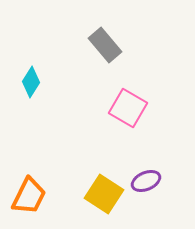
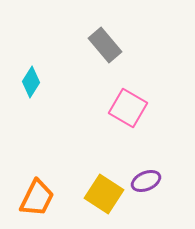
orange trapezoid: moved 8 px right, 2 px down
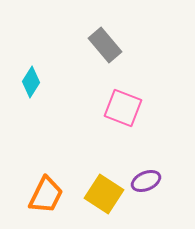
pink square: moved 5 px left; rotated 9 degrees counterclockwise
orange trapezoid: moved 9 px right, 3 px up
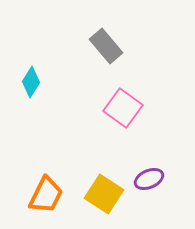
gray rectangle: moved 1 px right, 1 px down
pink square: rotated 15 degrees clockwise
purple ellipse: moved 3 px right, 2 px up
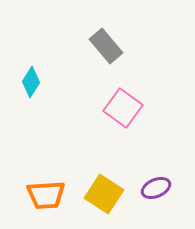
purple ellipse: moved 7 px right, 9 px down
orange trapezoid: rotated 60 degrees clockwise
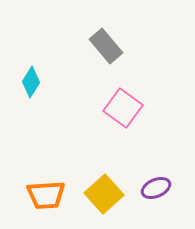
yellow square: rotated 15 degrees clockwise
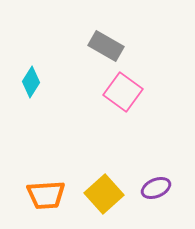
gray rectangle: rotated 20 degrees counterclockwise
pink square: moved 16 px up
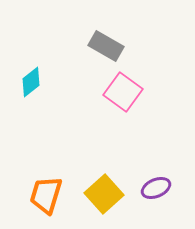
cyan diamond: rotated 20 degrees clockwise
orange trapezoid: rotated 111 degrees clockwise
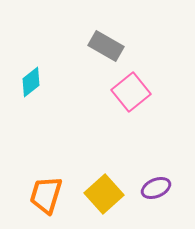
pink square: moved 8 px right; rotated 15 degrees clockwise
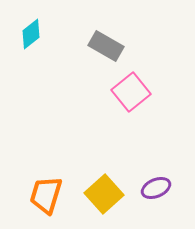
cyan diamond: moved 48 px up
